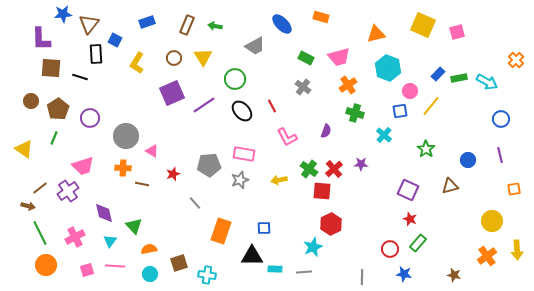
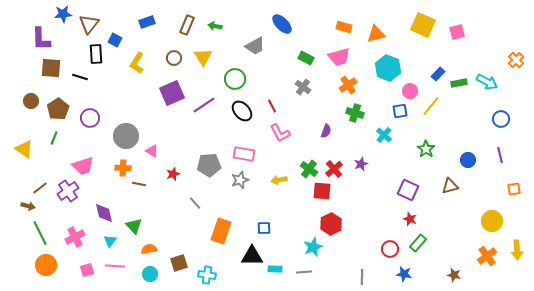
orange rectangle at (321, 17): moved 23 px right, 10 px down
green rectangle at (459, 78): moved 5 px down
pink L-shape at (287, 137): moved 7 px left, 4 px up
purple star at (361, 164): rotated 24 degrees counterclockwise
brown line at (142, 184): moved 3 px left
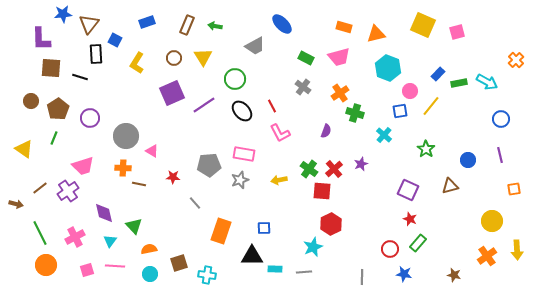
orange cross at (348, 85): moved 8 px left, 8 px down
red star at (173, 174): moved 3 px down; rotated 24 degrees clockwise
brown arrow at (28, 206): moved 12 px left, 2 px up
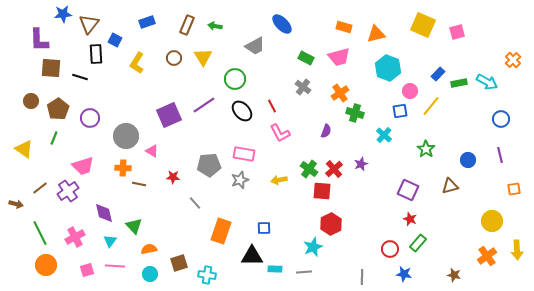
purple L-shape at (41, 39): moved 2 px left, 1 px down
orange cross at (516, 60): moved 3 px left
purple square at (172, 93): moved 3 px left, 22 px down
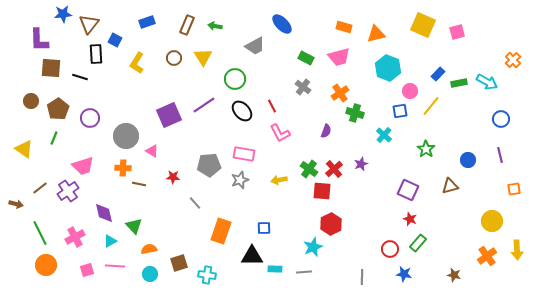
cyan triangle at (110, 241): rotated 24 degrees clockwise
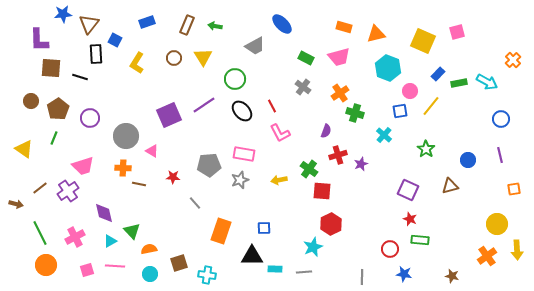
yellow square at (423, 25): moved 16 px down
red cross at (334, 169): moved 4 px right, 14 px up; rotated 24 degrees clockwise
yellow circle at (492, 221): moved 5 px right, 3 px down
green triangle at (134, 226): moved 2 px left, 5 px down
green rectangle at (418, 243): moved 2 px right, 3 px up; rotated 54 degrees clockwise
brown star at (454, 275): moved 2 px left, 1 px down
